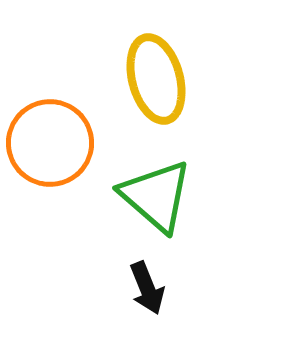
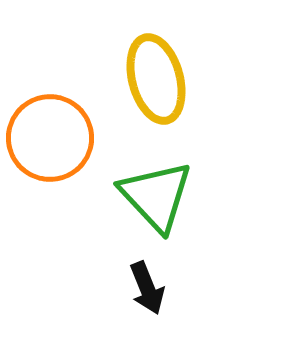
orange circle: moved 5 px up
green triangle: rotated 6 degrees clockwise
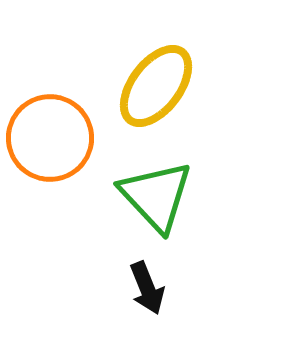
yellow ellipse: moved 7 px down; rotated 52 degrees clockwise
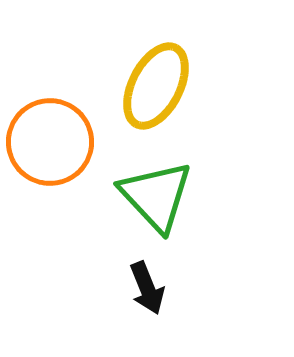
yellow ellipse: rotated 10 degrees counterclockwise
orange circle: moved 4 px down
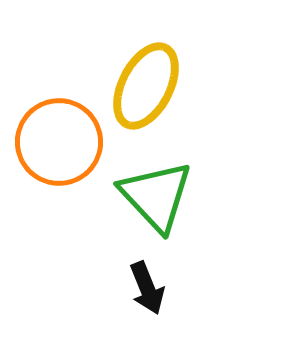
yellow ellipse: moved 10 px left
orange circle: moved 9 px right
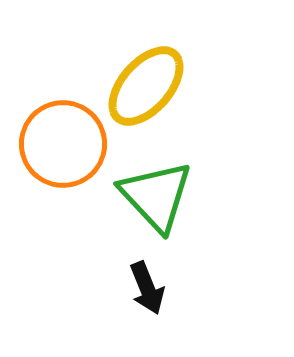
yellow ellipse: rotated 14 degrees clockwise
orange circle: moved 4 px right, 2 px down
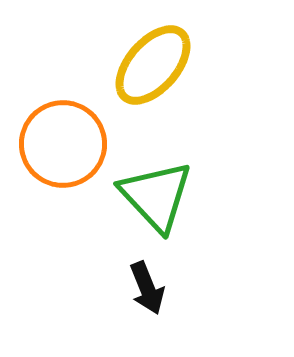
yellow ellipse: moved 7 px right, 21 px up
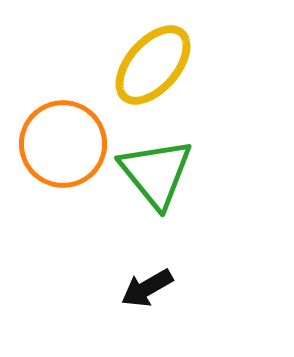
green triangle: moved 23 px up; rotated 4 degrees clockwise
black arrow: rotated 82 degrees clockwise
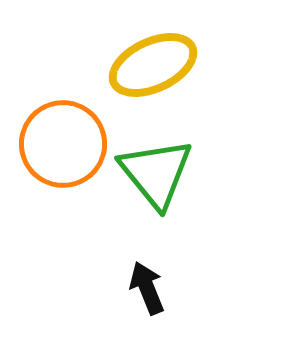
yellow ellipse: rotated 24 degrees clockwise
black arrow: rotated 98 degrees clockwise
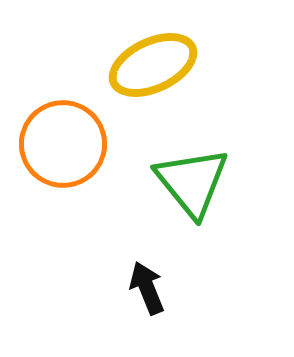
green triangle: moved 36 px right, 9 px down
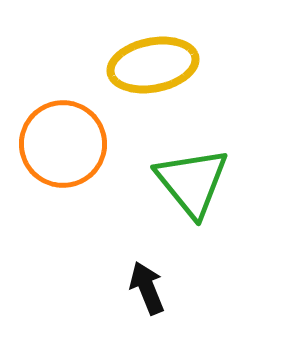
yellow ellipse: rotated 14 degrees clockwise
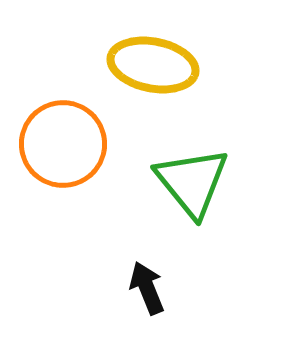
yellow ellipse: rotated 22 degrees clockwise
